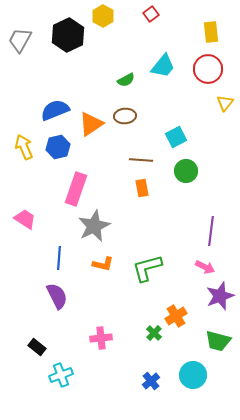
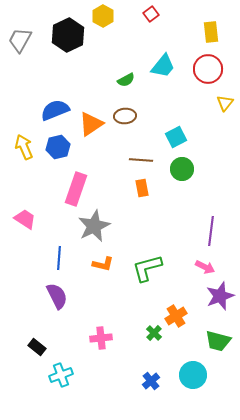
green circle: moved 4 px left, 2 px up
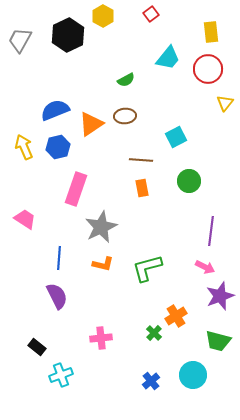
cyan trapezoid: moved 5 px right, 8 px up
green circle: moved 7 px right, 12 px down
gray star: moved 7 px right, 1 px down
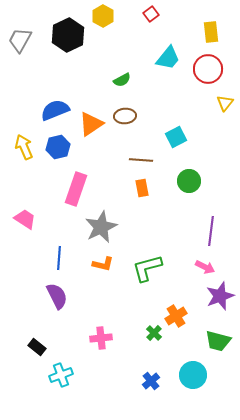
green semicircle: moved 4 px left
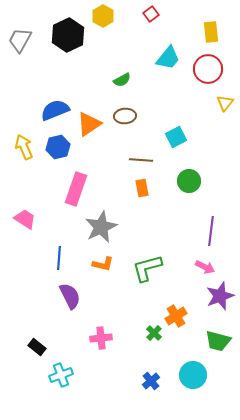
orange triangle: moved 2 px left
purple semicircle: moved 13 px right
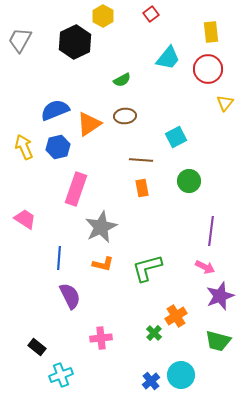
black hexagon: moved 7 px right, 7 px down
cyan circle: moved 12 px left
